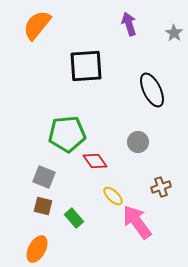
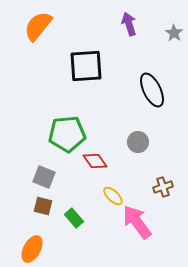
orange semicircle: moved 1 px right, 1 px down
brown cross: moved 2 px right
orange ellipse: moved 5 px left
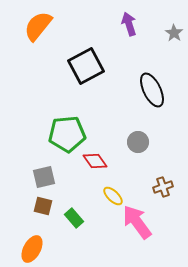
black square: rotated 24 degrees counterclockwise
gray square: rotated 35 degrees counterclockwise
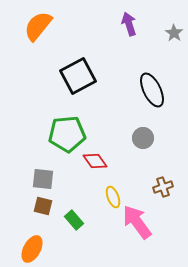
black square: moved 8 px left, 10 px down
gray circle: moved 5 px right, 4 px up
gray square: moved 1 px left, 2 px down; rotated 20 degrees clockwise
yellow ellipse: moved 1 px down; rotated 25 degrees clockwise
green rectangle: moved 2 px down
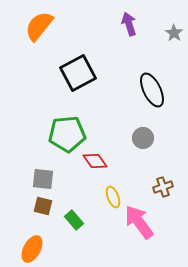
orange semicircle: moved 1 px right
black square: moved 3 px up
pink arrow: moved 2 px right
